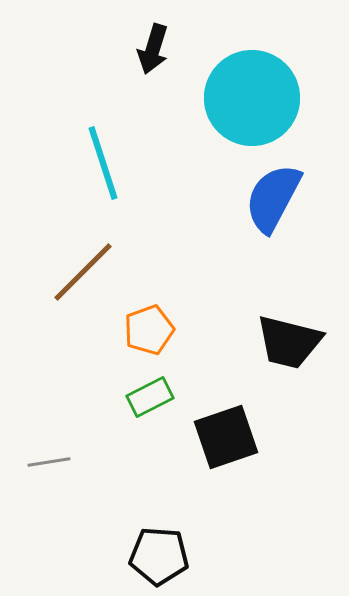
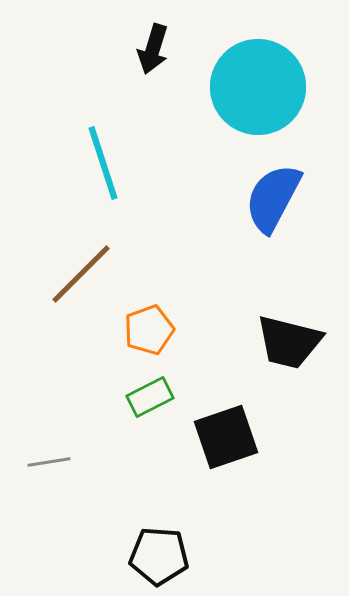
cyan circle: moved 6 px right, 11 px up
brown line: moved 2 px left, 2 px down
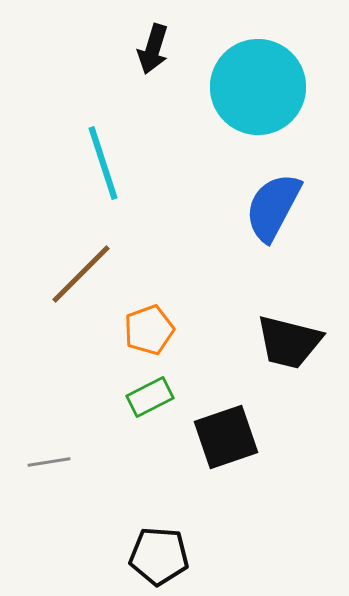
blue semicircle: moved 9 px down
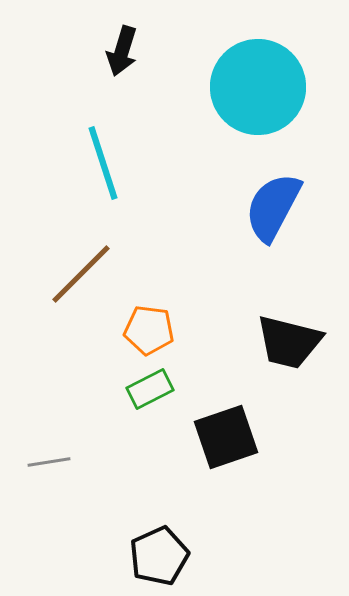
black arrow: moved 31 px left, 2 px down
orange pentagon: rotated 27 degrees clockwise
green rectangle: moved 8 px up
black pentagon: rotated 28 degrees counterclockwise
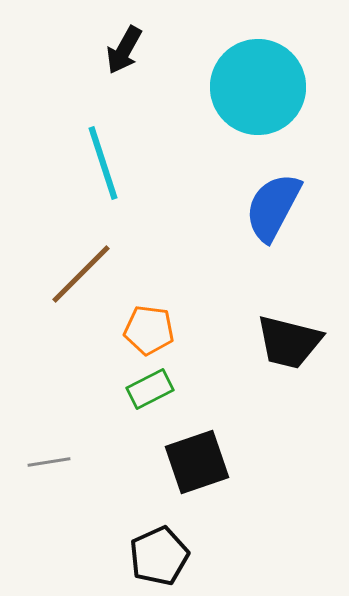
black arrow: moved 2 px right, 1 px up; rotated 12 degrees clockwise
black square: moved 29 px left, 25 px down
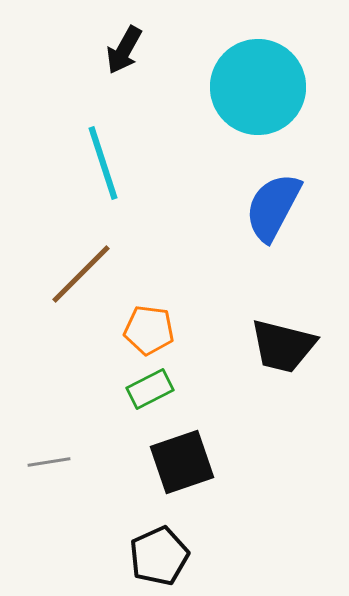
black trapezoid: moved 6 px left, 4 px down
black square: moved 15 px left
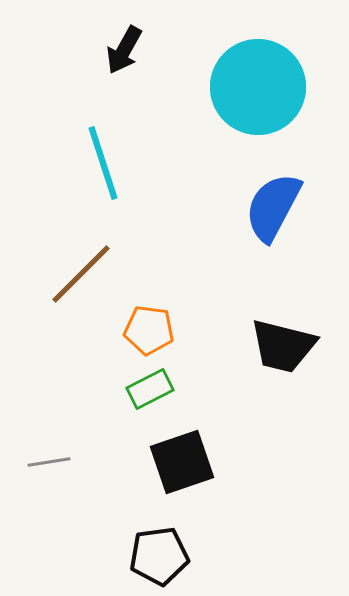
black pentagon: rotated 16 degrees clockwise
